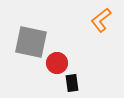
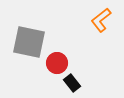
gray square: moved 2 px left
black rectangle: rotated 30 degrees counterclockwise
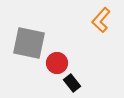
orange L-shape: rotated 10 degrees counterclockwise
gray square: moved 1 px down
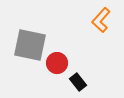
gray square: moved 1 px right, 2 px down
black rectangle: moved 6 px right, 1 px up
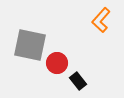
black rectangle: moved 1 px up
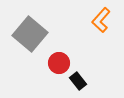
gray square: moved 11 px up; rotated 28 degrees clockwise
red circle: moved 2 px right
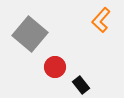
red circle: moved 4 px left, 4 px down
black rectangle: moved 3 px right, 4 px down
